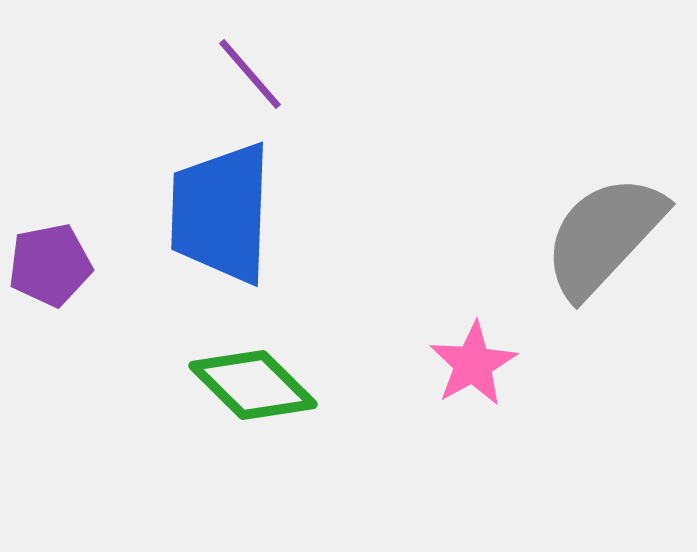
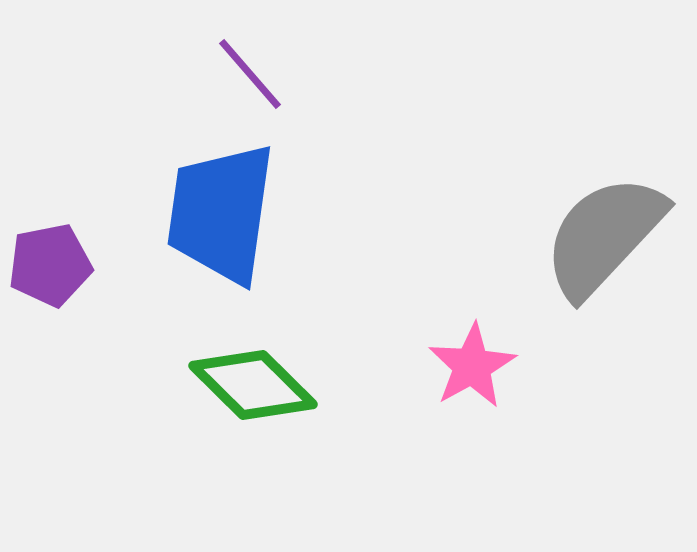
blue trapezoid: rotated 6 degrees clockwise
pink star: moved 1 px left, 2 px down
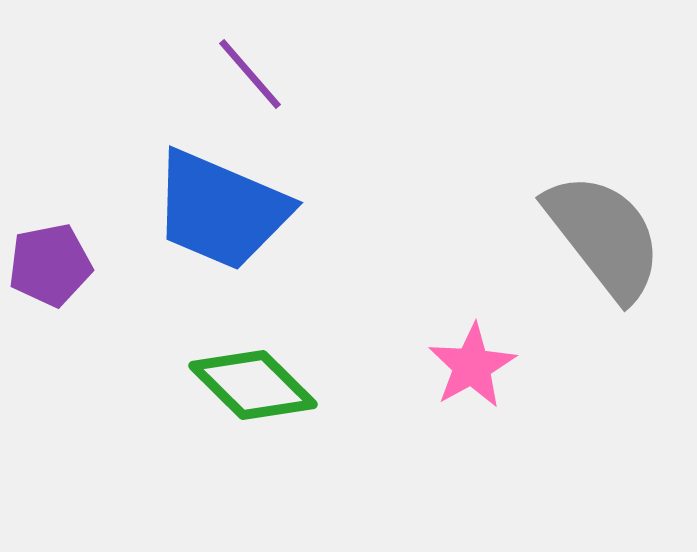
blue trapezoid: moved 3 px up; rotated 75 degrees counterclockwise
gray semicircle: rotated 99 degrees clockwise
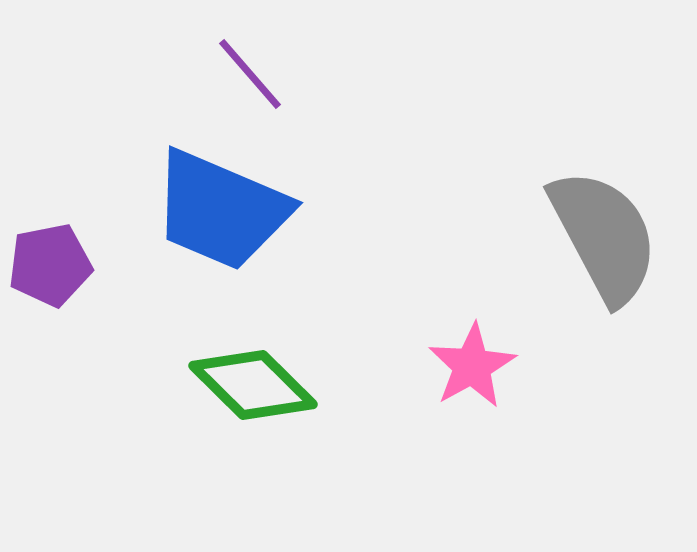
gray semicircle: rotated 10 degrees clockwise
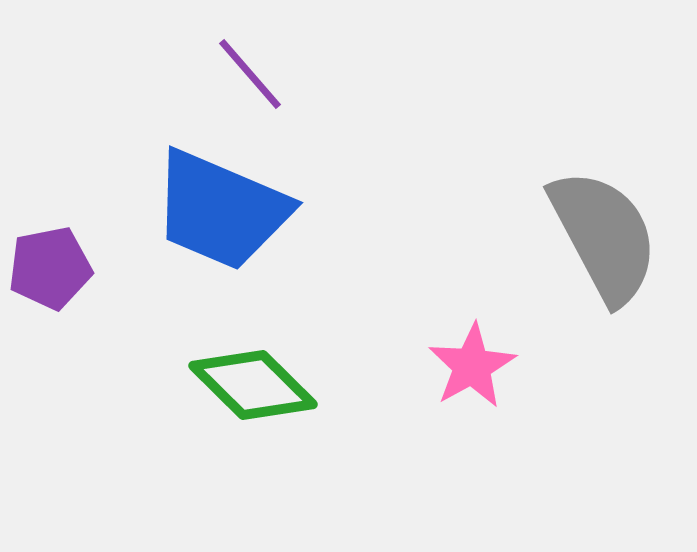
purple pentagon: moved 3 px down
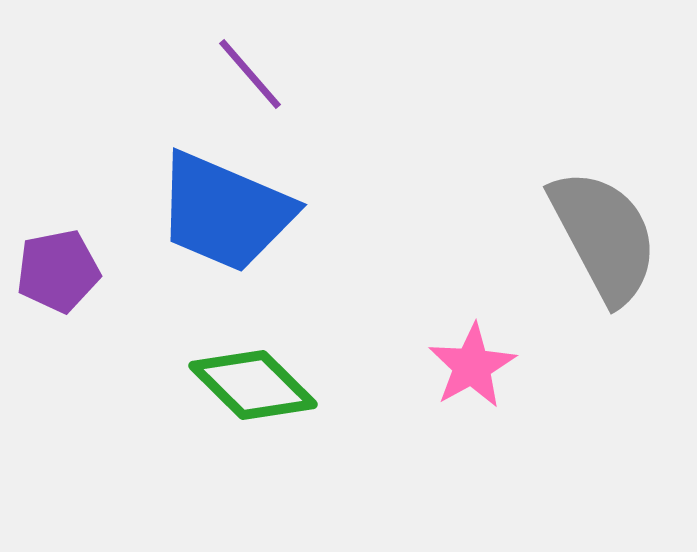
blue trapezoid: moved 4 px right, 2 px down
purple pentagon: moved 8 px right, 3 px down
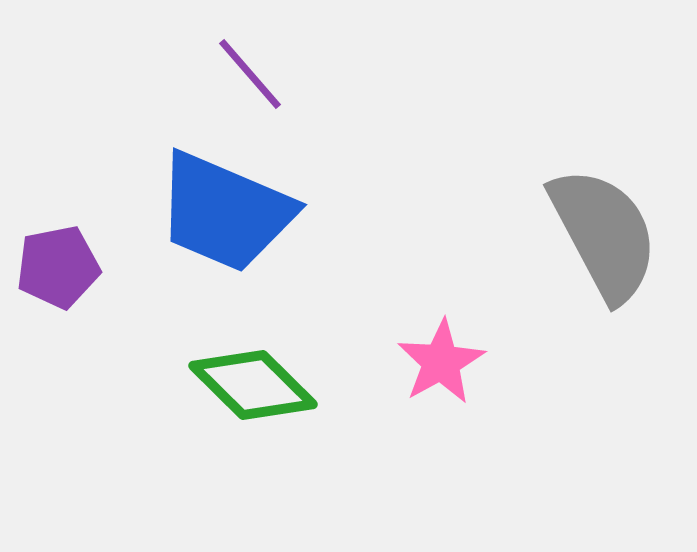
gray semicircle: moved 2 px up
purple pentagon: moved 4 px up
pink star: moved 31 px left, 4 px up
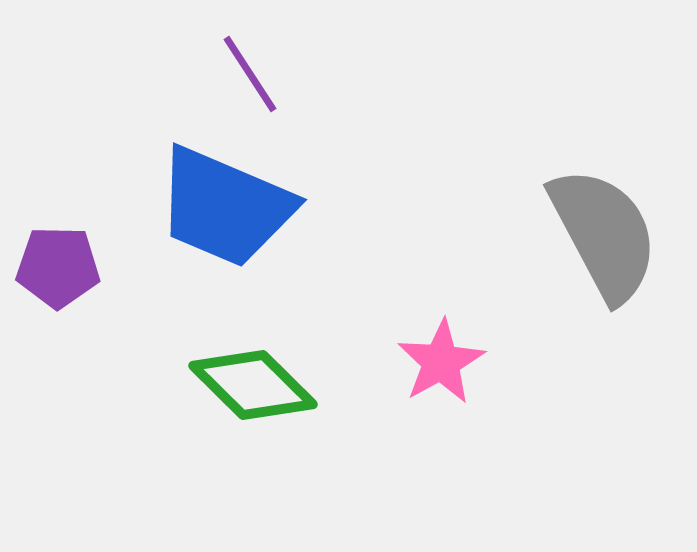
purple line: rotated 8 degrees clockwise
blue trapezoid: moved 5 px up
purple pentagon: rotated 12 degrees clockwise
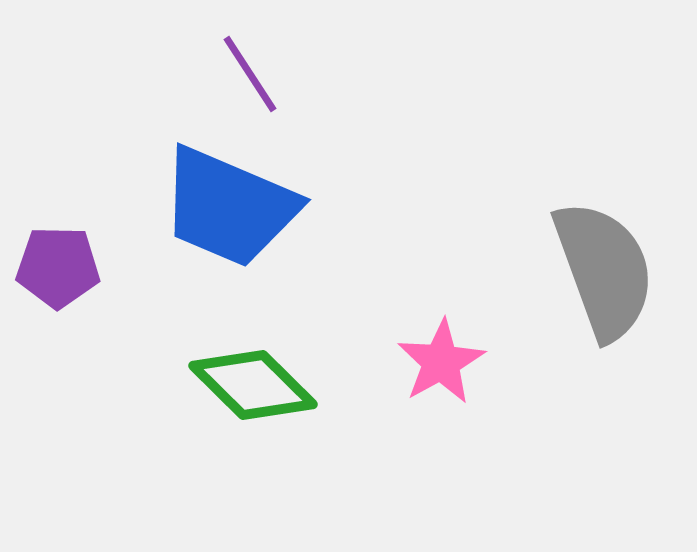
blue trapezoid: moved 4 px right
gray semicircle: moved 36 px down; rotated 8 degrees clockwise
